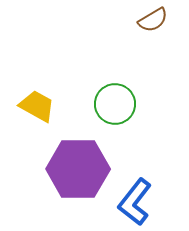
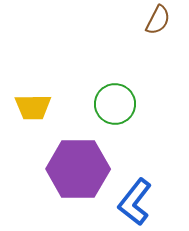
brown semicircle: moved 5 px right; rotated 32 degrees counterclockwise
yellow trapezoid: moved 4 px left, 1 px down; rotated 150 degrees clockwise
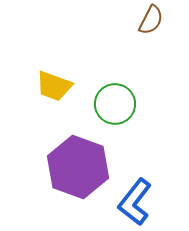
brown semicircle: moved 7 px left
yellow trapezoid: moved 21 px right, 21 px up; rotated 21 degrees clockwise
purple hexagon: moved 2 px up; rotated 20 degrees clockwise
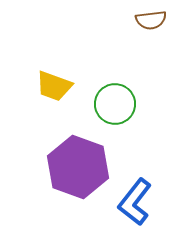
brown semicircle: rotated 56 degrees clockwise
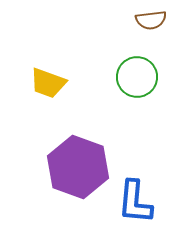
yellow trapezoid: moved 6 px left, 3 px up
green circle: moved 22 px right, 27 px up
blue L-shape: rotated 33 degrees counterclockwise
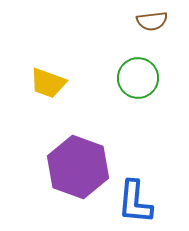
brown semicircle: moved 1 px right, 1 px down
green circle: moved 1 px right, 1 px down
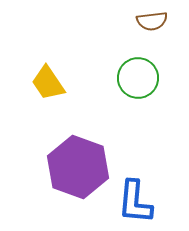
yellow trapezoid: rotated 36 degrees clockwise
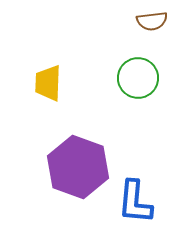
yellow trapezoid: rotated 36 degrees clockwise
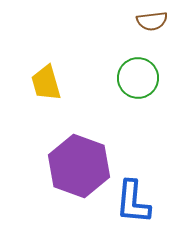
yellow trapezoid: moved 2 px left; rotated 18 degrees counterclockwise
purple hexagon: moved 1 px right, 1 px up
blue L-shape: moved 2 px left
